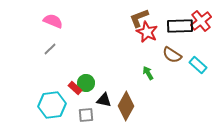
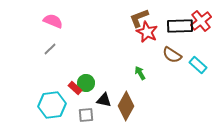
green arrow: moved 8 px left
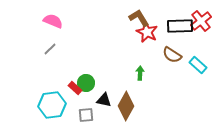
brown L-shape: rotated 80 degrees clockwise
green arrow: rotated 32 degrees clockwise
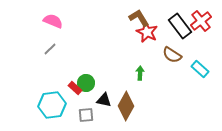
black rectangle: rotated 55 degrees clockwise
cyan rectangle: moved 2 px right, 4 px down
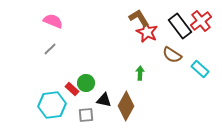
red rectangle: moved 3 px left, 1 px down
